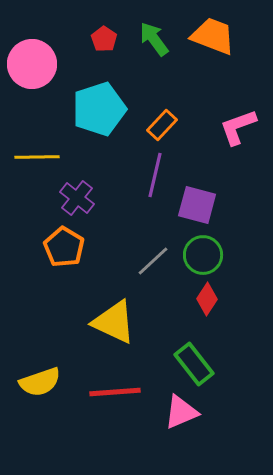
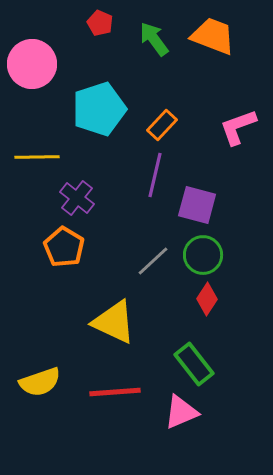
red pentagon: moved 4 px left, 16 px up; rotated 10 degrees counterclockwise
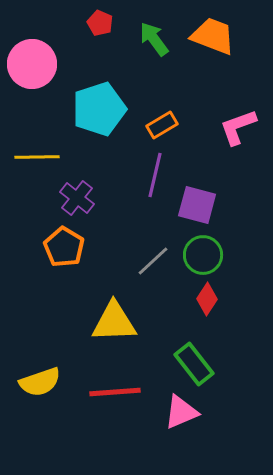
orange rectangle: rotated 16 degrees clockwise
yellow triangle: rotated 27 degrees counterclockwise
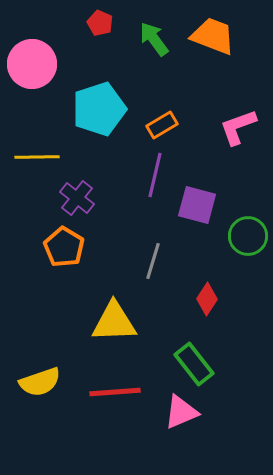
green circle: moved 45 px right, 19 px up
gray line: rotated 30 degrees counterclockwise
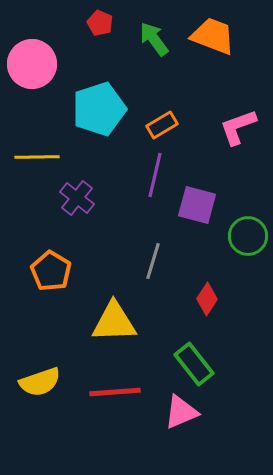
orange pentagon: moved 13 px left, 24 px down
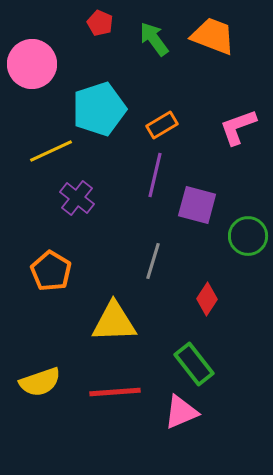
yellow line: moved 14 px right, 6 px up; rotated 24 degrees counterclockwise
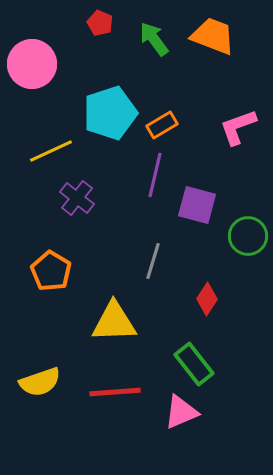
cyan pentagon: moved 11 px right, 4 px down
